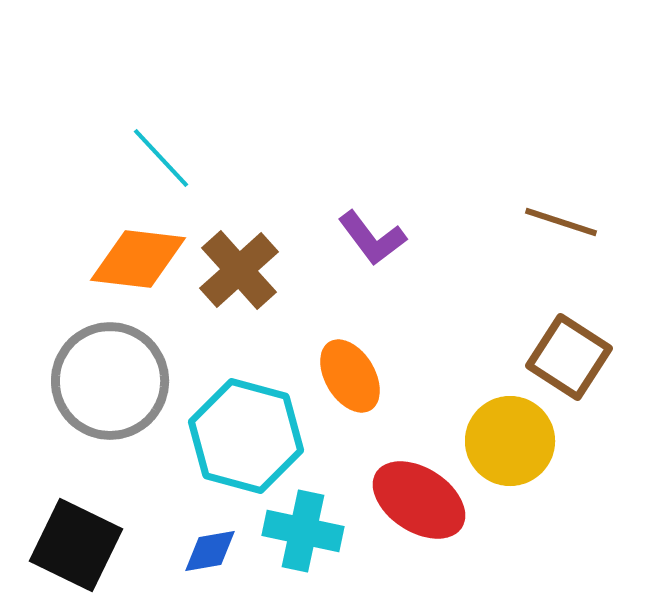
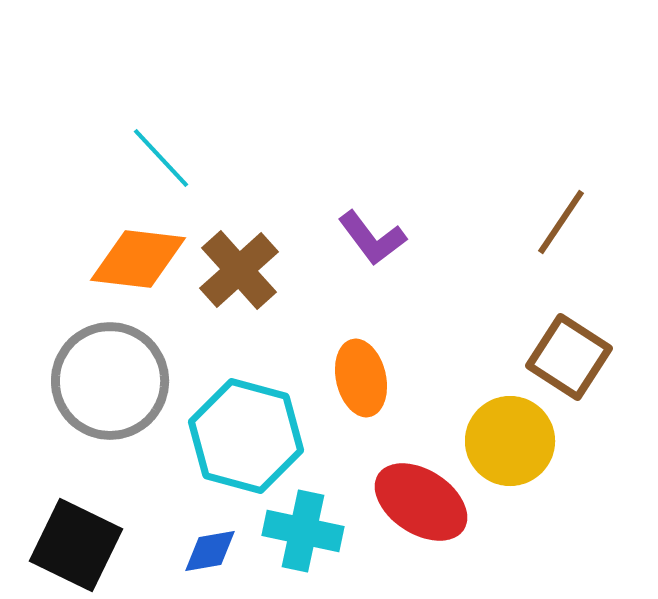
brown line: rotated 74 degrees counterclockwise
orange ellipse: moved 11 px right, 2 px down; rotated 18 degrees clockwise
red ellipse: moved 2 px right, 2 px down
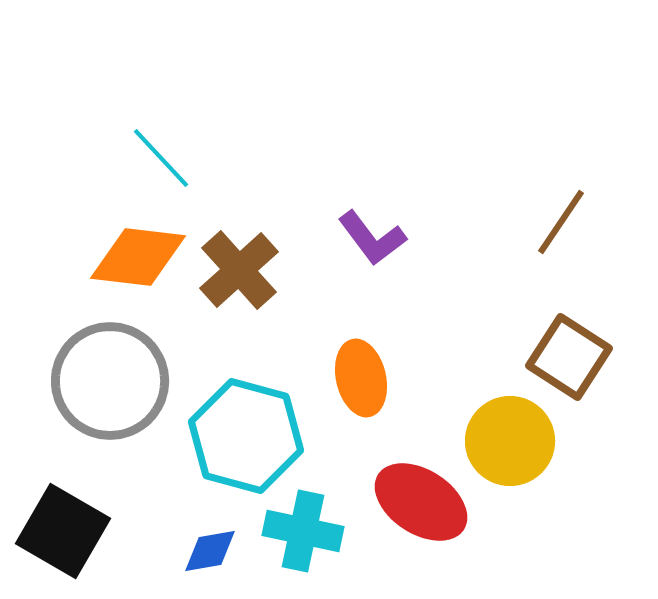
orange diamond: moved 2 px up
black square: moved 13 px left, 14 px up; rotated 4 degrees clockwise
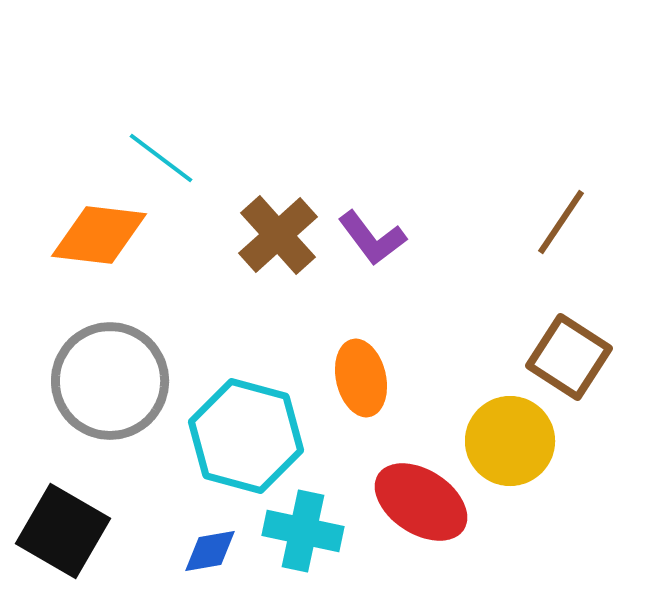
cyan line: rotated 10 degrees counterclockwise
orange diamond: moved 39 px left, 22 px up
brown cross: moved 39 px right, 35 px up
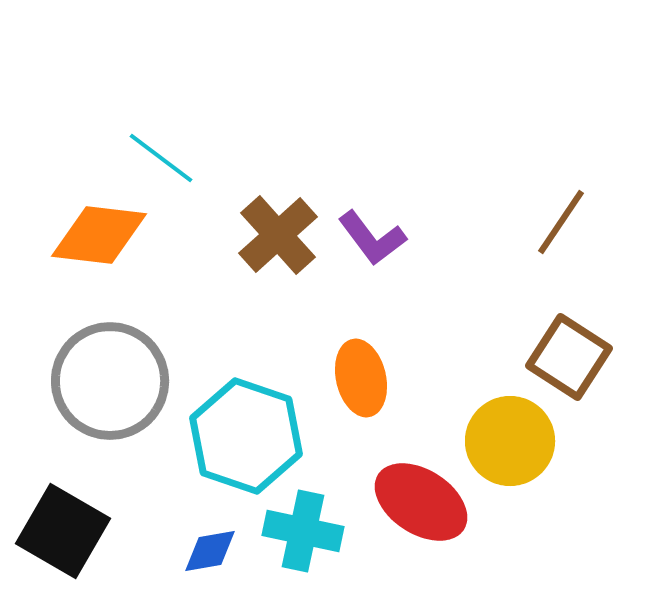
cyan hexagon: rotated 4 degrees clockwise
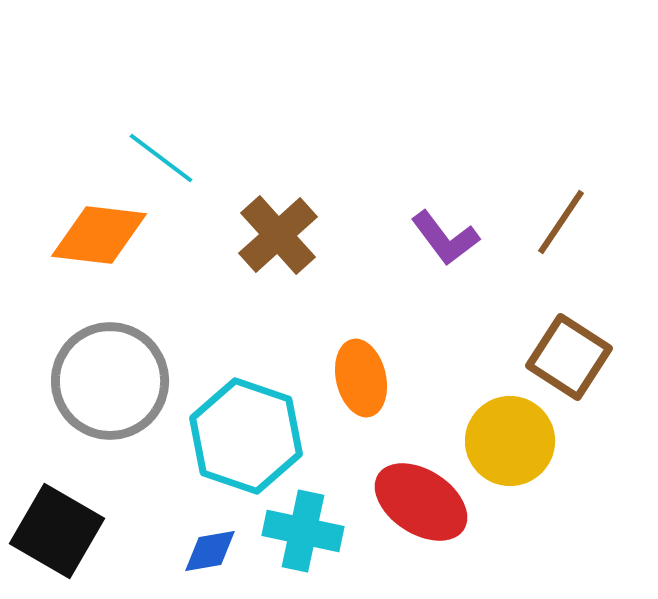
purple L-shape: moved 73 px right
black square: moved 6 px left
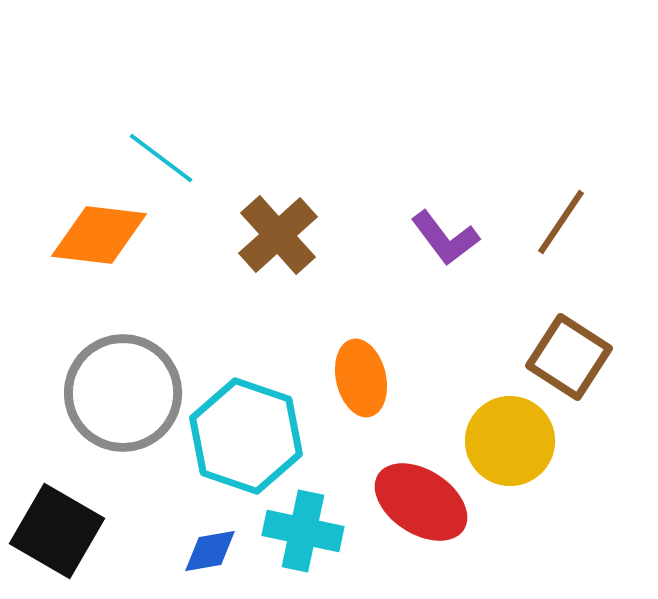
gray circle: moved 13 px right, 12 px down
